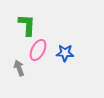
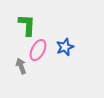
blue star: moved 6 px up; rotated 24 degrees counterclockwise
gray arrow: moved 2 px right, 2 px up
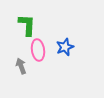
pink ellipse: rotated 35 degrees counterclockwise
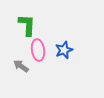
blue star: moved 1 px left, 3 px down
gray arrow: rotated 35 degrees counterclockwise
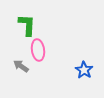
blue star: moved 20 px right, 20 px down; rotated 18 degrees counterclockwise
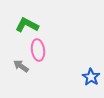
green L-shape: rotated 65 degrees counterclockwise
blue star: moved 7 px right, 7 px down
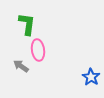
green L-shape: moved 1 px up; rotated 70 degrees clockwise
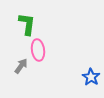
gray arrow: rotated 91 degrees clockwise
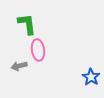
green L-shape: rotated 15 degrees counterclockwise
gray arrow: moved 2 px left; rotated 140 degrees counterclockwise
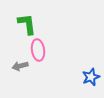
gray arrow: moved 1 px right
blue star: rotated 18 degrees clockwise
